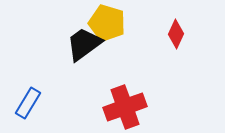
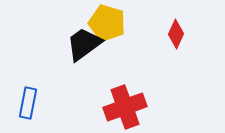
blue rectangle: rotated 20 degrees counterclockwise
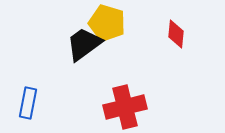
red diamond: rotated 20 degrees counterclockwise
red cross: rotated 6 degrees clockwise
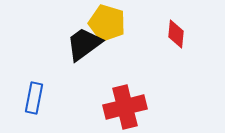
blue rectangle: moved 6 px right, 5 px up
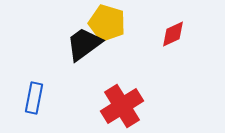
red diamond: moved 3 px left; rotated 60 degrees clockwise
red cross: moved 3 px left, 1 px up; rotated 18 degrees counterclockwise
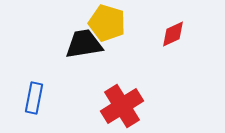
black trapezoid: rotated 27 degrees clockwise
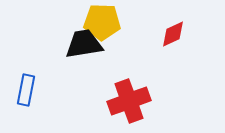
yellow pentagon: moved 5 px left, 1 px up; rotated 15 degrees counterclockwise
blue rectangle: moved 8 px left, 8 px up
red cross: moved 7 px right, 5 px up; rotated 12 degrees clockwise
